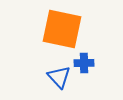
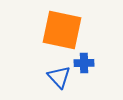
orange square: moved 1 px down
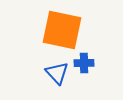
blue triangle: moved 2 px left, 4 px up
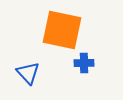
blue triangle: moved 29 px left
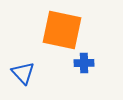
blue triangle: moved 5 px left
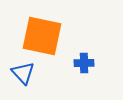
orange square: moved 20 px left, 6 px down
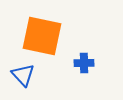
blue triangle: moved 2 px down
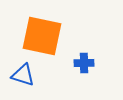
blue triangle: rotated 30 degrees counterclockwise
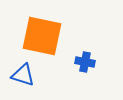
blue cross: moved 1 px right, 1 px up; rotated 12 degrees clockwise
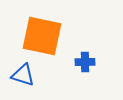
blue cross: rotated 12 degrees counterclockwise
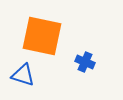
blue cross: rotated 24 degrees clockwise
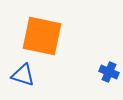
blue cross: moved 24 px right, 10 px down
